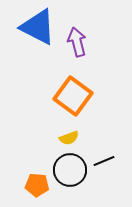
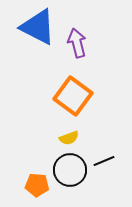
purple arrow: moved 1 px down
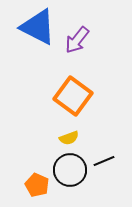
purple arrow: moved 3 px up; rotated 128 degrees counterclockwise
orange pentagon: rotated 20 degrees clockwise
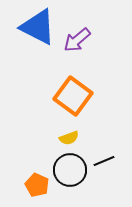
purple arrow: rotated 12 degrees clockwise
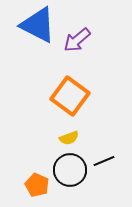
blue triangle: moved 2 px up
orange square: moved 3 px left
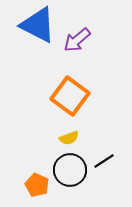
black line: rotated 10 degrees counterclockwise
